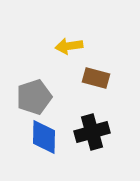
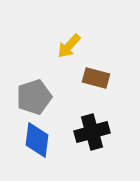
yellow arrow: rotated 40 degrees counterclockwise
blue diamond: moved 7 px left, 3 px down; rotated 6 degrees clockwise
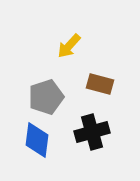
brown rectangle: moved 4 px right, 6 px down
gray pentagon: moved 12 px right
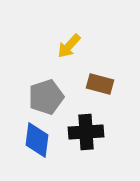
black cross: moved 6 px left; rotated 12 degrees clockwise
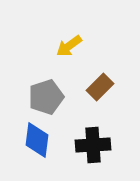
yellow arrow: rotated 12 degrees clockwise
brown rectangle: moved 3 px down; rotated 60 degrees counterclockwise
black cross: moved 7 px right, 13 px down
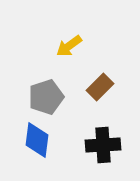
black cross: moved 10 px right
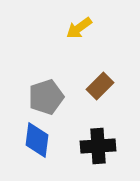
yellow arrow: moved 10 px right, 18 px up
brown rectangle: moved 1 px up
black cross: moved 5 px left, 1 px down
